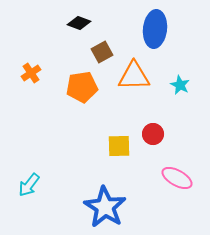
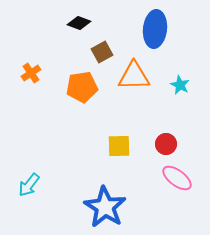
red circle: moved 13 px right, 10 px down
pink ellipse: rotated 8 degrees clockwise
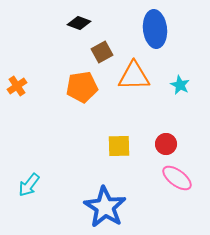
blue ellipse: rotated 12 degrees counterclockwise
orange cross: moved 14 px left, 13 px down
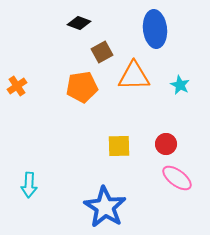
cyan arrow: rotated 35 degrees counterclockwise
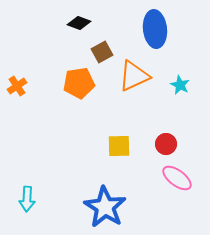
orange triangle: rotated 24 degrees counterclockwise
orange pentagon: moved 3 px left, 4 px up
cyan arrow: moved 2 px left, 14 px down
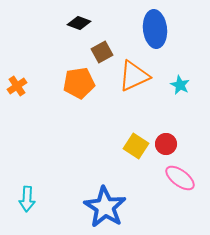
yellow square: moved 17 px right; rotated 35 degrees clockwise
pink ellipse: moved 3 px right
